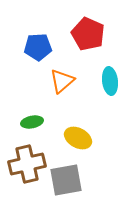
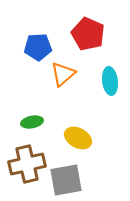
orange triangle: moved 1 px right, 7 px up
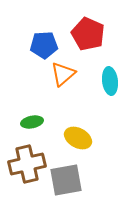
blue pentagon: moved 6 px right, 2 px up
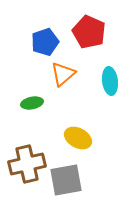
red pentagon: moved 1 px right, 2 px up
blue pentagon: moved 1 px right, 3 px up; rotated 16 degrees counterclockwise
green ellipse: moved 19 px up
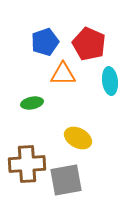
red pentagon: moved 12 px down
orange triangle: rotated 40 degrees clockwise
brown cross: rotated 9 degrees clockwise
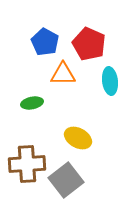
blue pentagon: rotated 24 degrees counterclockwise
gray square: rotated 28 degrees counterclockwise
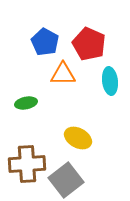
green ellipse: moved 6 px left
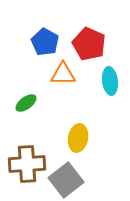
green ellipse: rotated 25 degrees counterclockwise
yellow ellipse: rotated 72 degrees clockwise
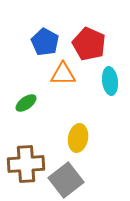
brown cross: moved 1 px left
